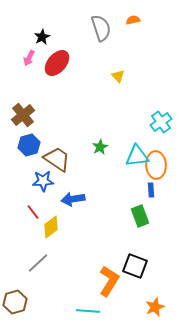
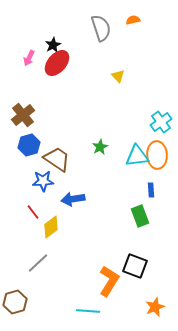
black star: moved 11 px right, 8 px down
orange ellipse: moved 1 px right, 10 px up
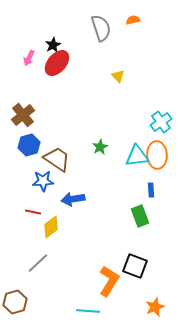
red line: rotated 42 degrees counterclockwise
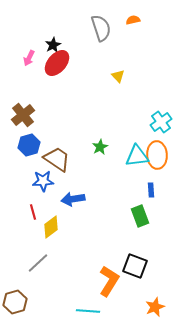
red line: rotated 63 degrees clockwise
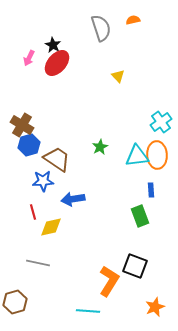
black star: rotated 14 degrees counterclockwise
brown cross: moved 1 px left, 10 px down; rotated 20 degrees counterclockwise
yellow diamond: rotated 25 degrees clockwise
gray line: rotated 55 degrees clockwise
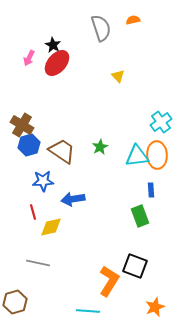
brown trapezoid: moved 5 px right, 8 px up
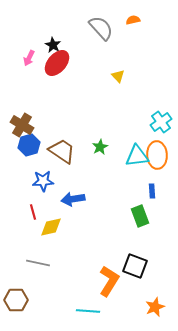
gray semicircle: rotated 24 degrees counterclockwise
blue rectangle: moved 1 px right, 1 px down
brown hexagon: moved 1 px right, 2 px up; rotated 15 degrees clockwise
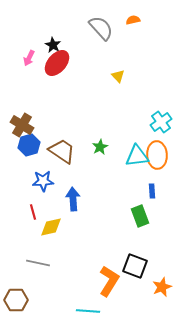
blue arrow: rotated 95 degrees clockwise
orange star: moved 7 px right, 20 px up
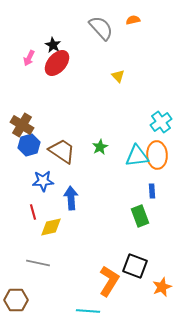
blue arrow: moved 2 px left, 1 px up
